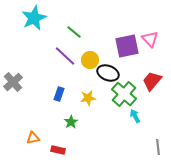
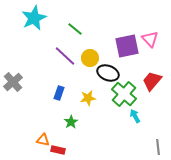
green line: moved 1 px right, 3 px up
yellow circle: moved 2 px up
blue rectangle: moved 1 px up
orange triangle: moved 10 px right, 2 px down; rotated 24 degrees clockwise
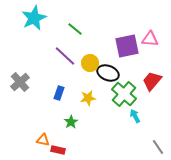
pink triangle: rotated 42 degrees counterclockwise
yellow circle: moved 5 px down
gray cross: moved 7 px right
gray line: rotated 28 degrees counterclockwise
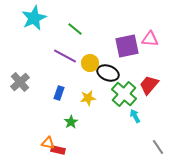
purple line: rotated 15 degrees counterclockwise
red trapezoid: moved 3 px left, 4 px down
orange triangle: moved 5 px right, 3 px down
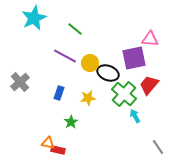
purple square: moved 7 px right, 12 px down
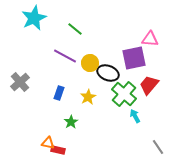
yellow star: moved 1 px up; rotated 21 degrees counterclockwise
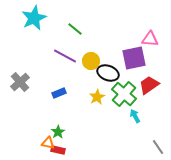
yellow circle: moved 1 px right, 2 px up
red trapezoid: rotated 15 degrees clockwise
blue rectangle: rotated 48 degrees clockwise
yellow star: moved 9 px right
green star: moved 13 px left, 10 px down
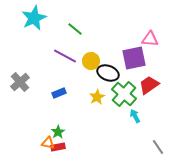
red rectangle: moved 3 px up; rotated 24 degrees counterclockwise
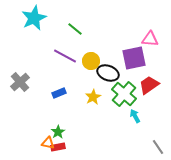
yellow star: moved 4 px left
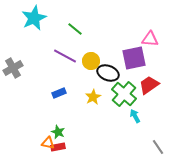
gray cross: moved 7 px left, 14 px up; rotated 12 degrees clockwise
green star: rotated 16 degrees counterclockwise
